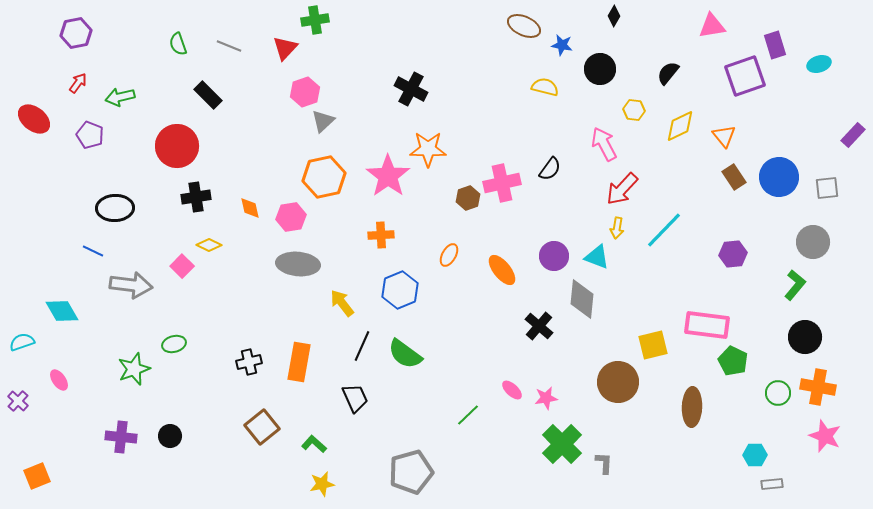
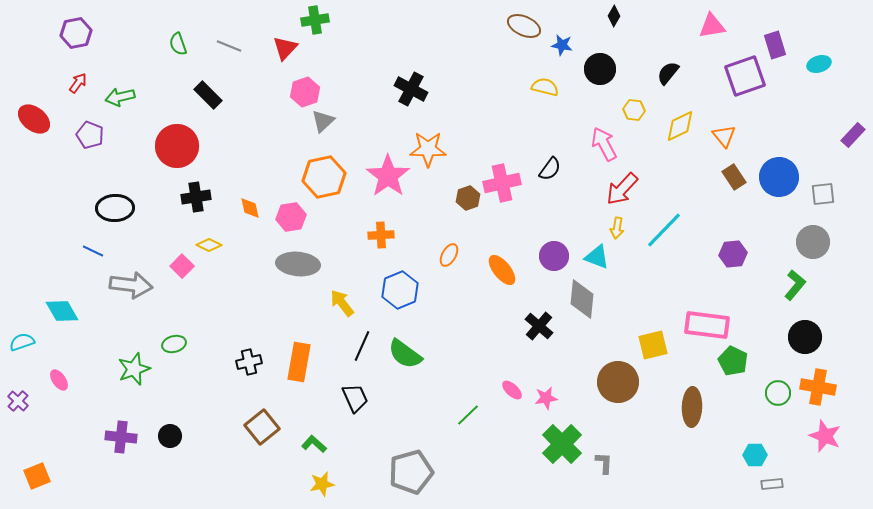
gray square at (827, 188): moved 4 px left, 6 px down
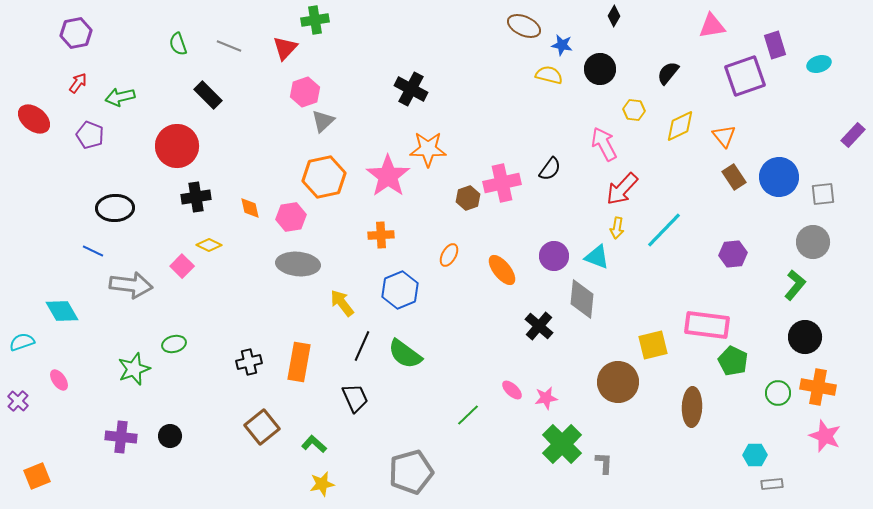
yellow semicircle at (545, 87): moved 4 px right, 12 px up
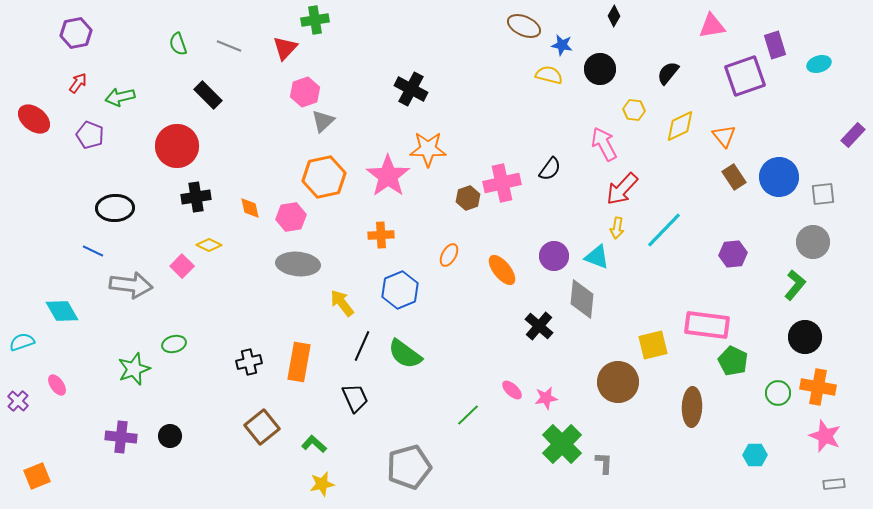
pink ellipse at (59, 380): moved 2 px left, 5 px down
gray pentagon at (411, 472): moved 2 px left, 5 px up
gray rectangle at (772, 484): moved 62 px right
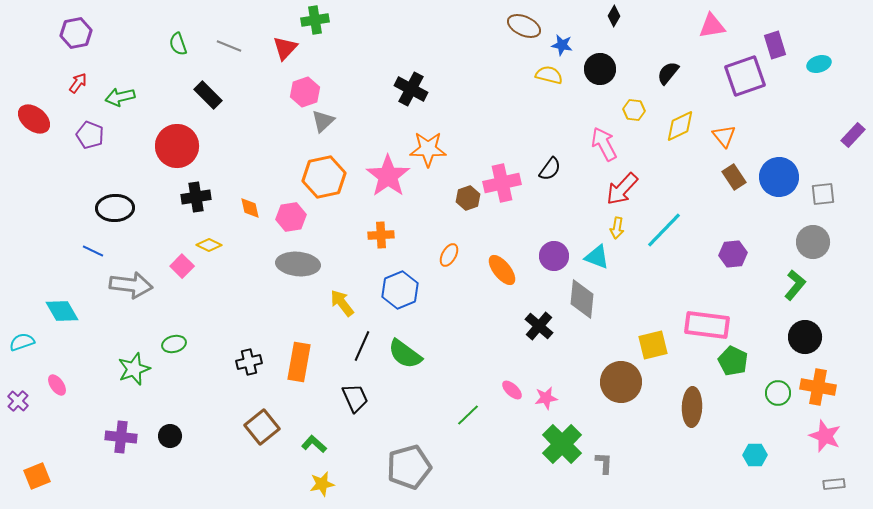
brown circle at (618, 382): moved 3 px right
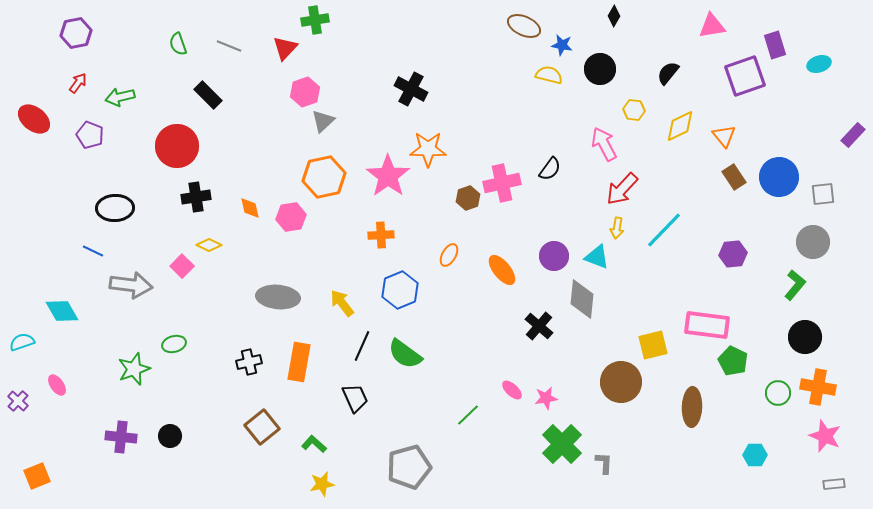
gray ellipse at (298, 264): moved 20 px left, 33 px down
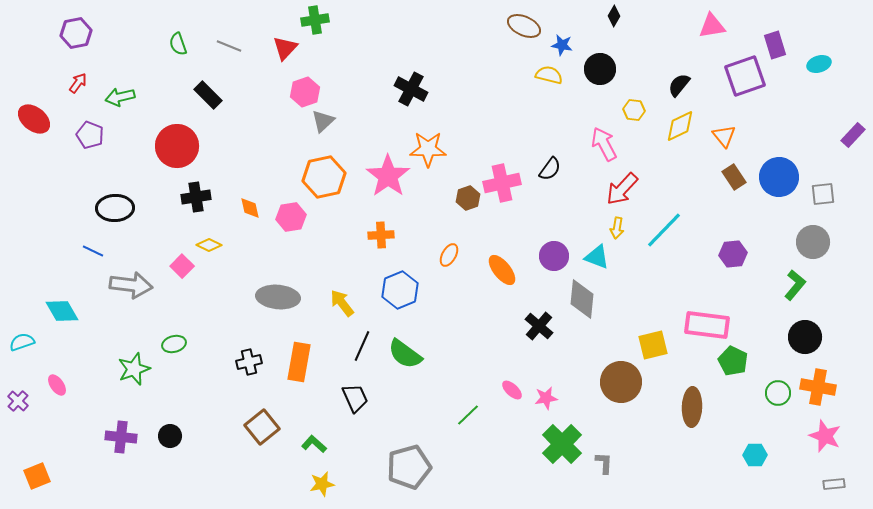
black semicircle at (668, 73): moved 11 px right, 12 px down
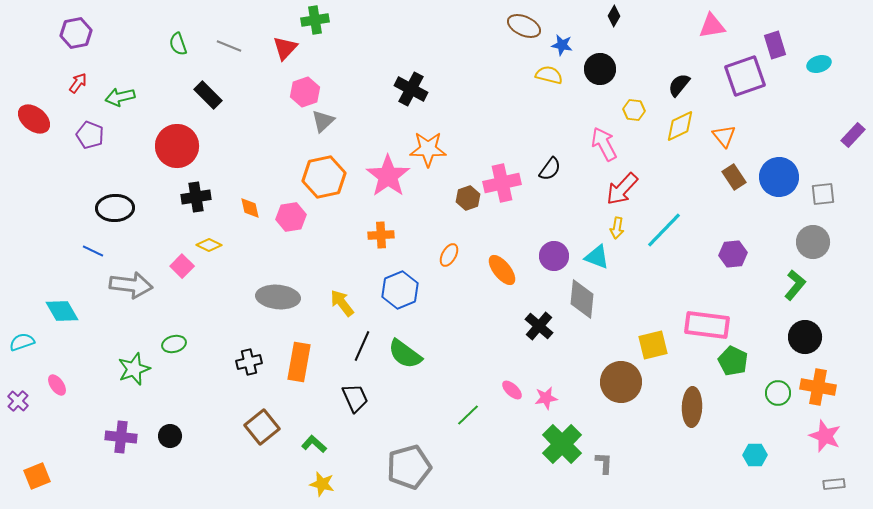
yellow star at (322, 484): rotated 25 degrees clockwise
